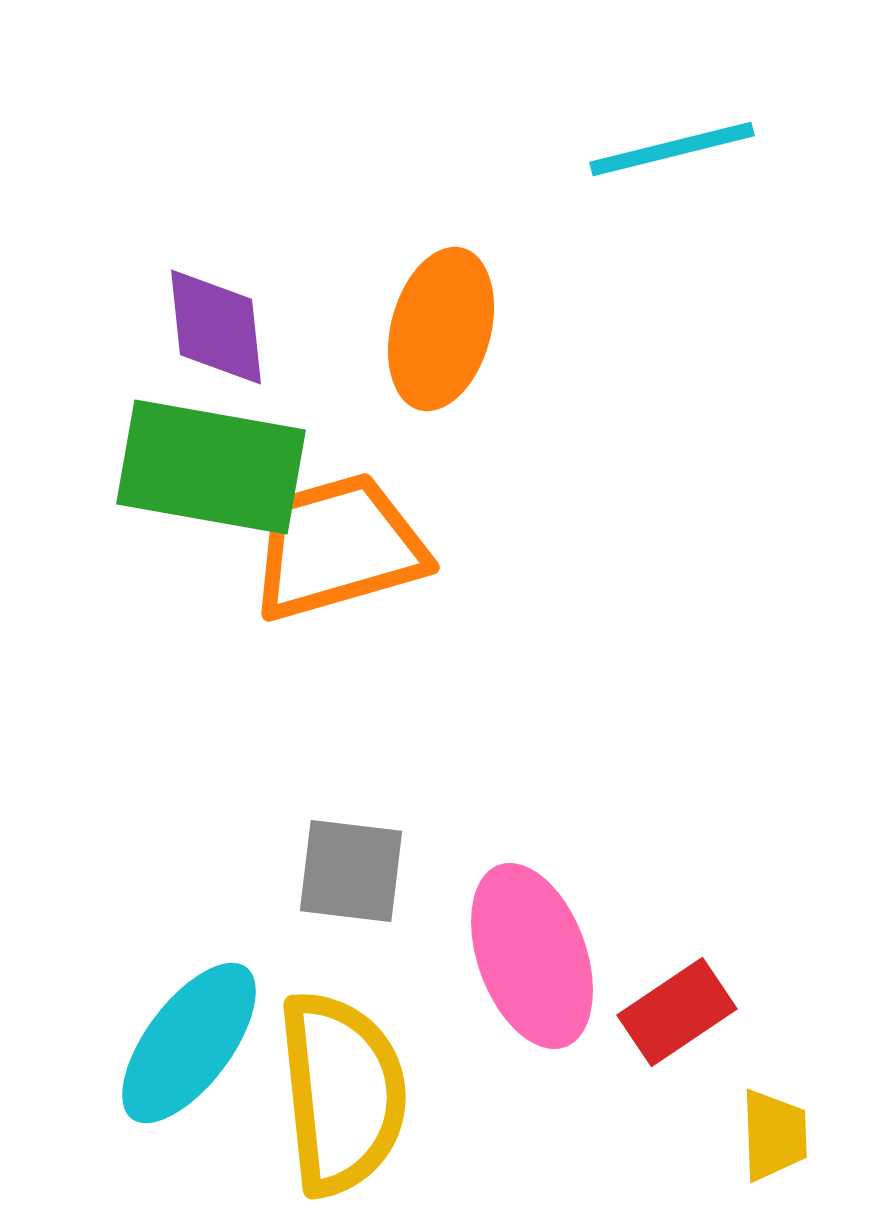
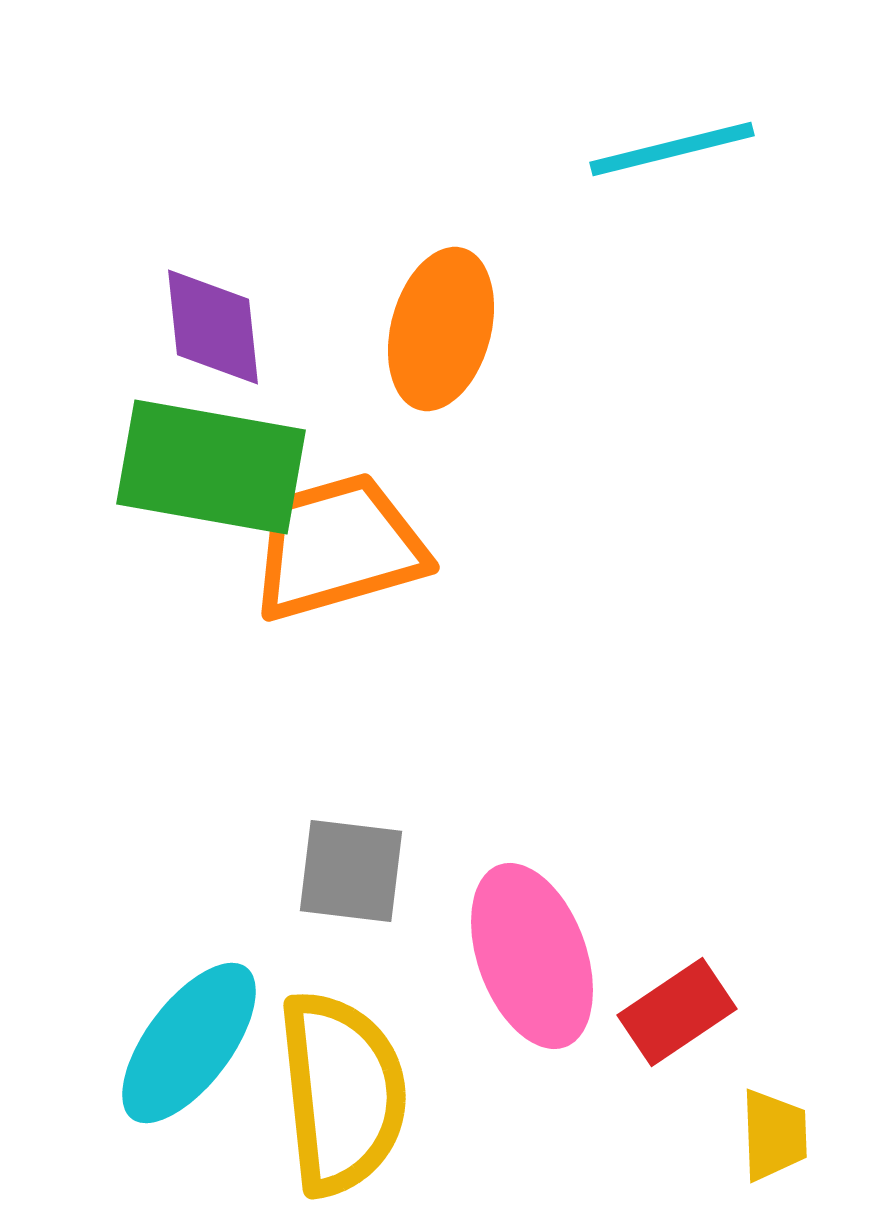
purple diamond: moved 3 px left
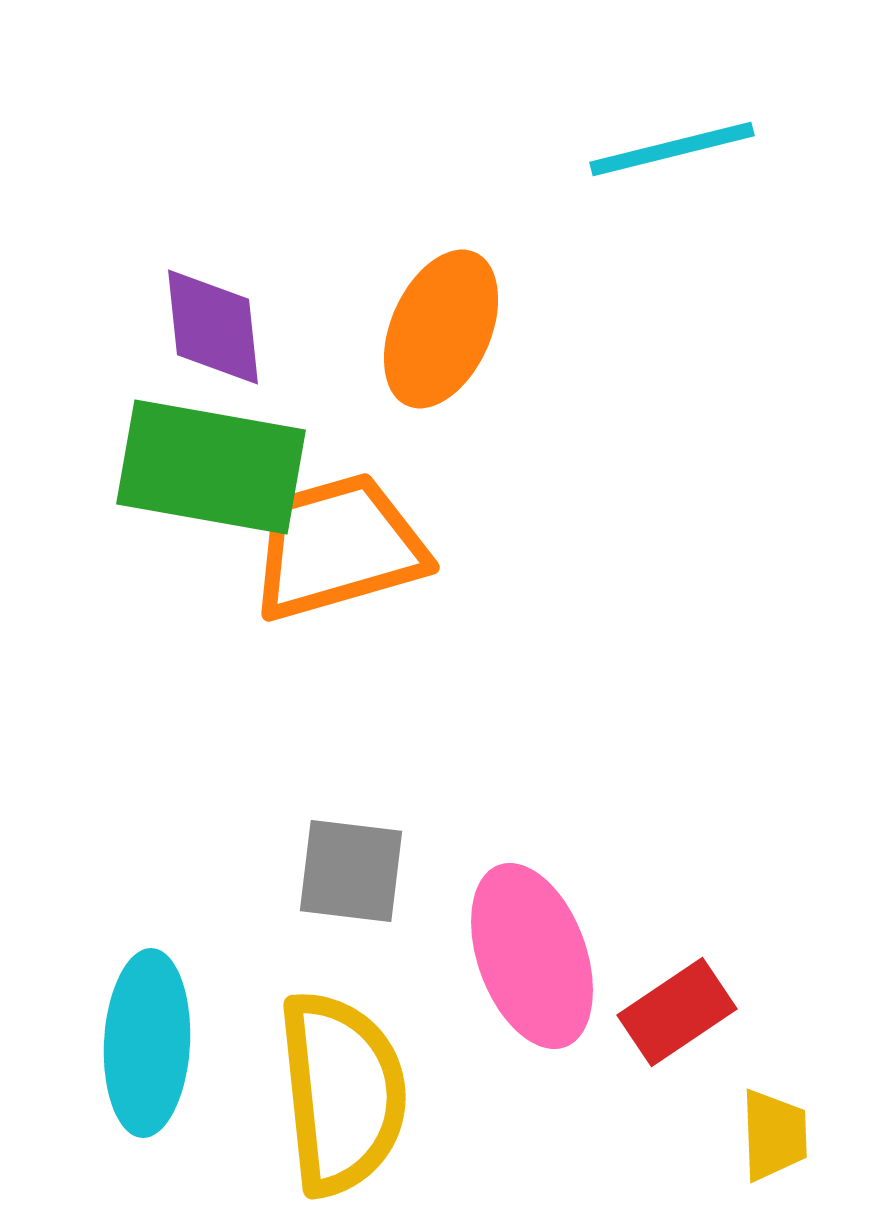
orange ellipse: rotated 9 degrees clockwise
cyan ellipse: moved 42 px left; rotated 34 degrees counterclockwise
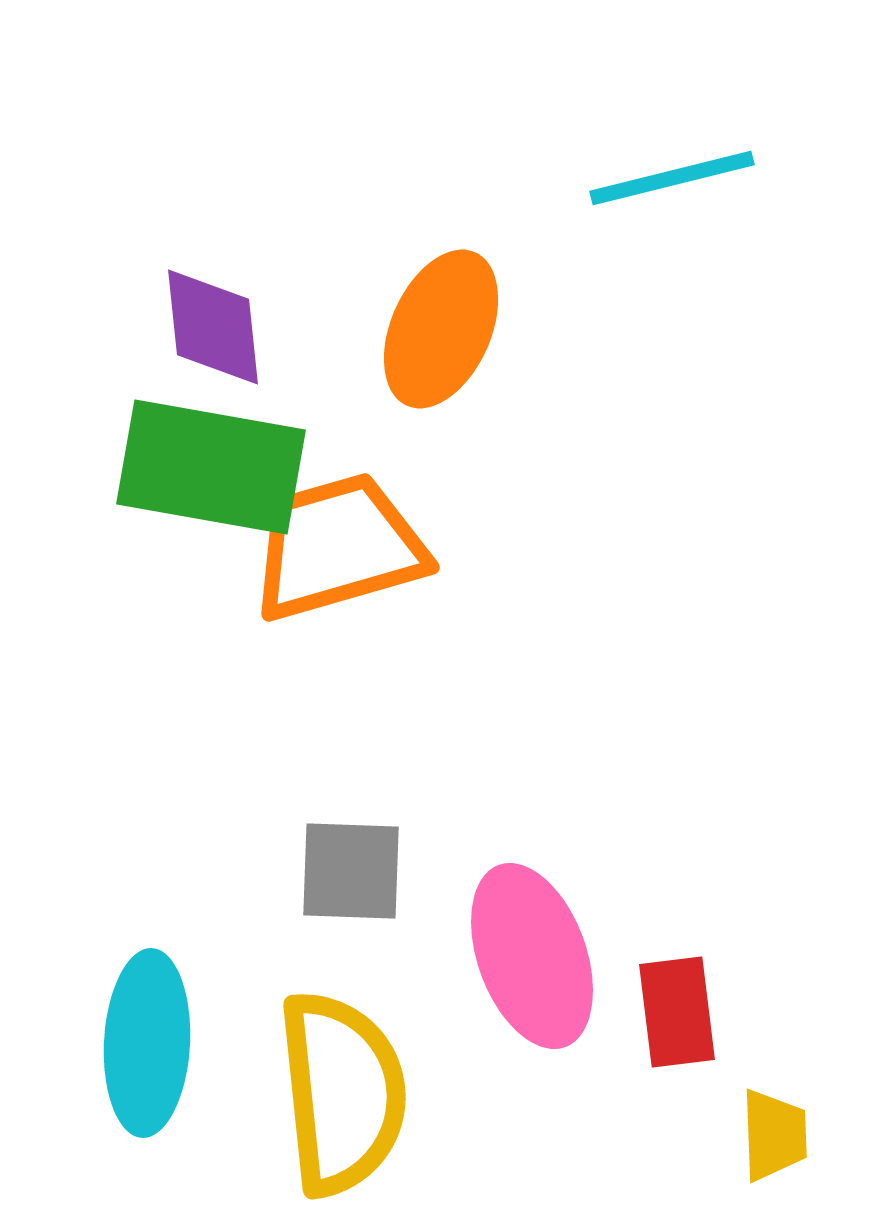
cyan line: moved 29 px down
gray square: rotated 5 degrees counterclockwise
red rectangle: rotated 63 degrees counterclockwise
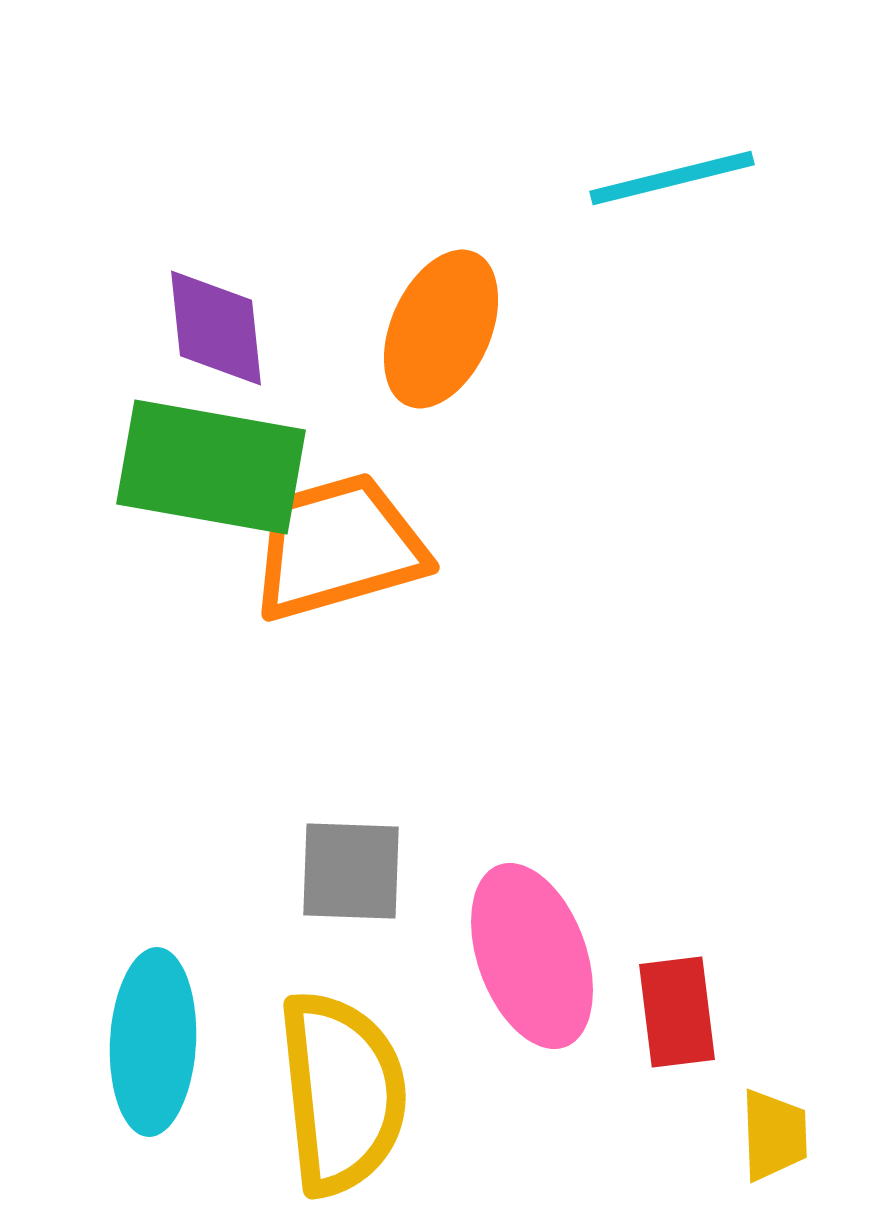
purple diamond: moved 3 px right, 1 px down
cyan ellipse: moved 6 px right, 1 px up
